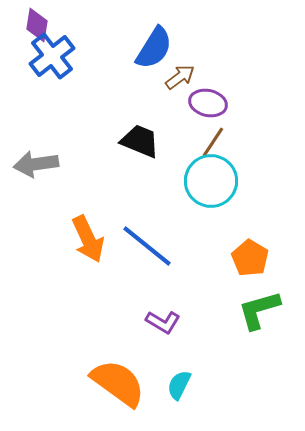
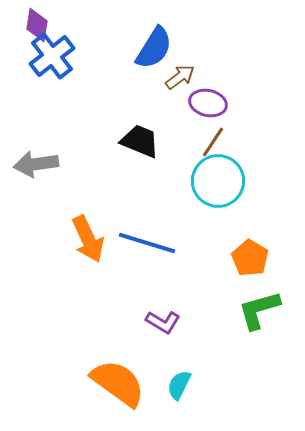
cyan circle: moved 7 px right
blue line: moved 3 px up; rotated 22 degrees counterclockwise
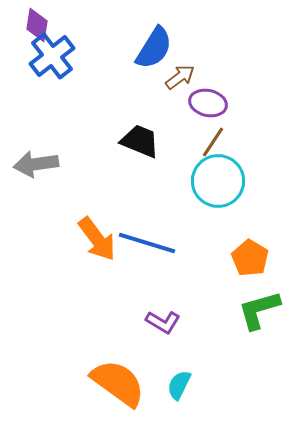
orange arrow: moved 9 px right; rotated 12 degrees counterclockwise
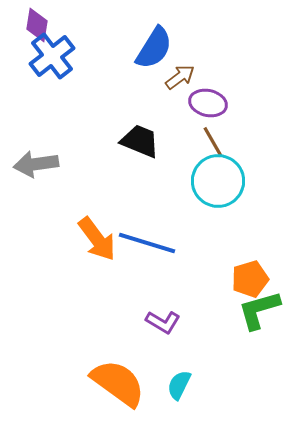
brown line: rotated 64 degrees counterclockwise
orange pentagon: moved 21 px down; rotated 24 degrees clockwise
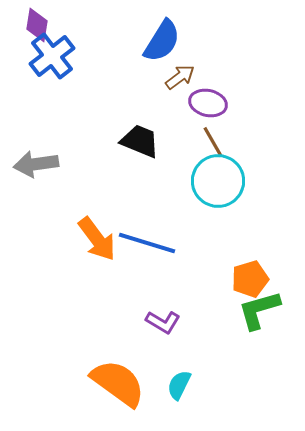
blue semicircle: moved 8 px right, 7 px up
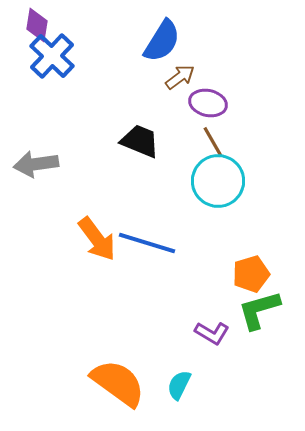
blue cross: rotated 9 degrees counterclockwise
orange pentagon: moved 1 px right, 5 px up
purple L-shape: moved 49 px right, 11 px down
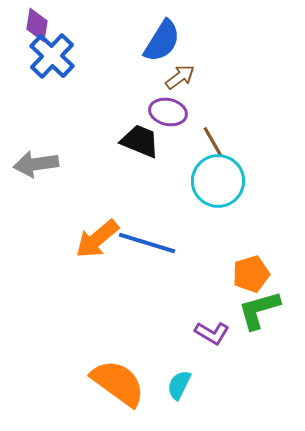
purple ellipse: moved 40 px left, 9 px down
orange arrow: rotated 87 degrees clockwise
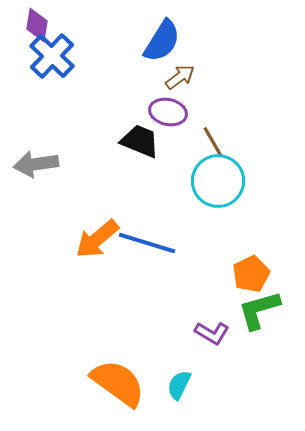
orange pentagon: rotated 9 degrees counterclockwise
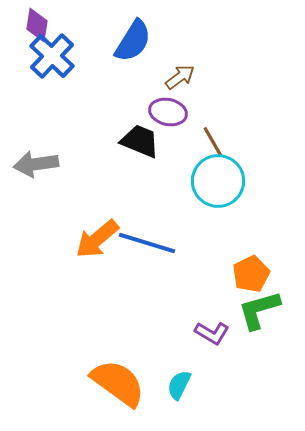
blue semicircle: moved 29 px left
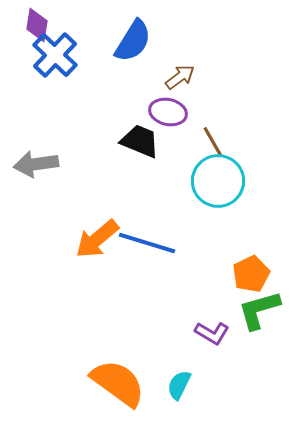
blue cross: moved 3 px right, 1 px up
